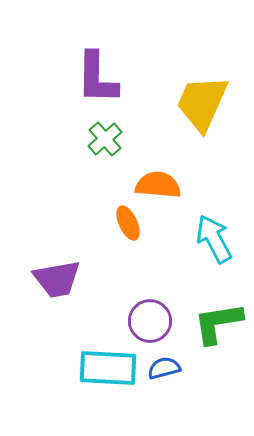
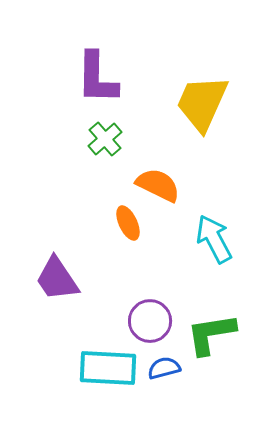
orange semicircle: rotated 21 degrees clockwise
purple trapezoid: rotated 66 degrees clockwise
green L-shape: moved 7 px left, 11 px down
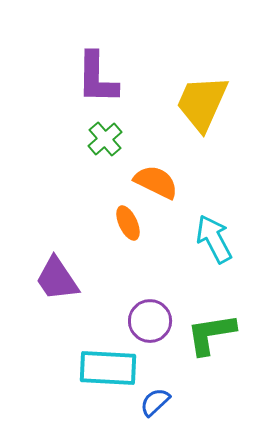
orange semicircle: moved 2 px left, 3 px up
blue semicircle: moved 9 px left, 34 px down; rotated 28 degrees counterclockwise
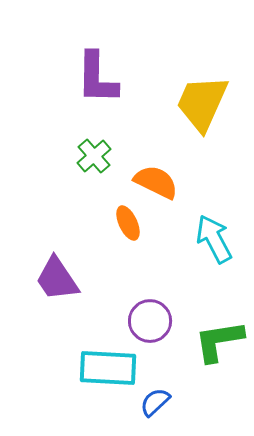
green cross: moved 11 px left, 17 px down
green L-shape: moved 8 px right, 7 px down
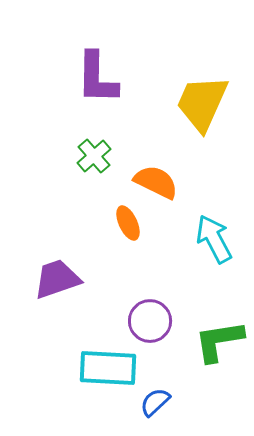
purple trapezoid: rotated 105 degrees clockwise
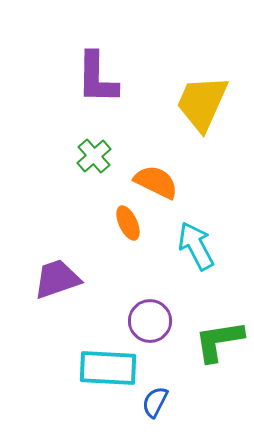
cyan arrow: moved 18 px left, 7 px down
blue semicircle: rotated 20 degrees counterclockwise
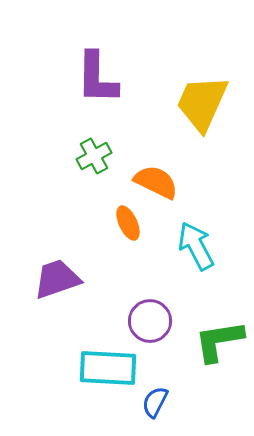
green cross: rotated 12 degrees clockwise
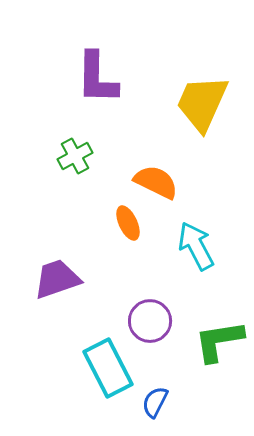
green cross: moved 19 px left
cyan rectangle: rotated 60 degrees clockwise
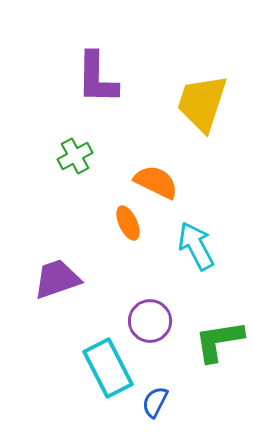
yellow trapezoid: rotated 6 degrees counterclockwise
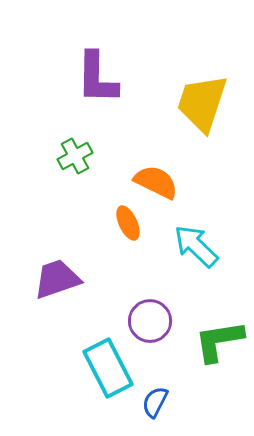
cyan arrow: rotated 18 degrees counterclockwise
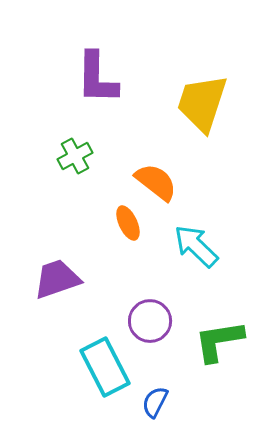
orange semicircle: rotated 12 degrees clockwise
cyan rectangle: moved 3 px left, 1 px up
